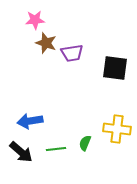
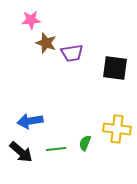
pink star: moved 4 px left
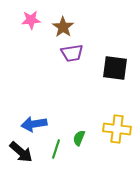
brown star: moved 17 px right, 16 px up; rotated 15 degrees clockwise
blue arrow: moved 4 px right, 3 px down
green semicircle: moved 6 px left, 5 px up
green line: rotated 66 degrees counterclockwise
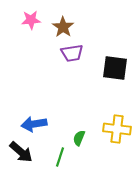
green line: moved 4 px right, 8 px down
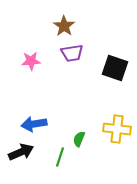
pink star: moved 41 px down
brown star: moved 1 px right, 1 px up
black square: rotated 12 degrees clockwise
green semicircle: moved 1 px down
black arrow: rotated 65 degrees counterclockwise
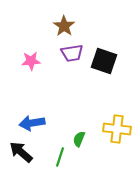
black square: moved 11 px left, 7 px up
blue arrow: moved 2 px left, 1 px up
black arrow: rotated 115 degrees counterclockwise
